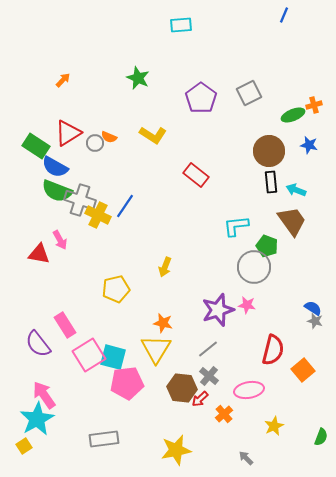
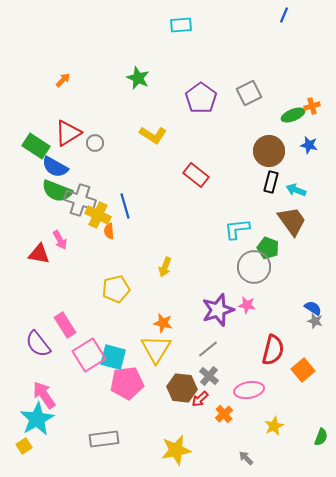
orange cross at (314, 105): moved 2 px left, 1 px down
orange semicircle at (109, 137): moved 94 px down; rotated 63 degrees clockwise
black rectangle at (271, 182): rotated 20 degrees clockwise
blue line at (125, 206): rotated 50 degrees counterclockwise
cyan L-shape at (236, 226): moved 1 px right, 3 px down
green pentagon at (267, 246): moved 1 px right, 2 px down
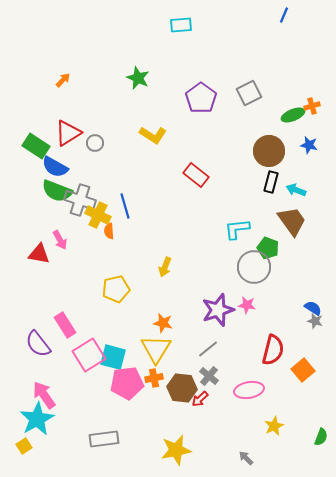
orange cross at (224, 414): moved 70 px left, 36 px up; rotated 30 degrees clockwise
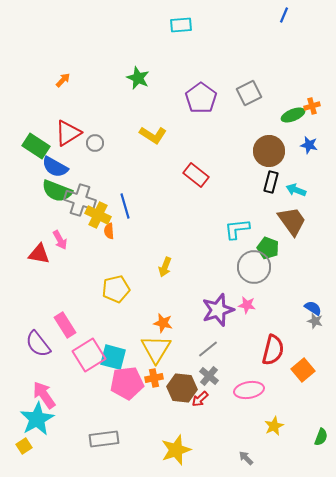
yellow star at (176, 450): rotated 8 degrees counterclockwise
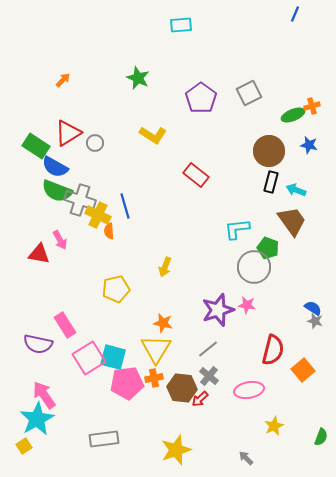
blue line at (284, 15): moved 11 px right, 1 px up
purple semicircle at (38, 344): rotated 40 degrees counterclockwise
pink square at (89, 355): moved 3 px down
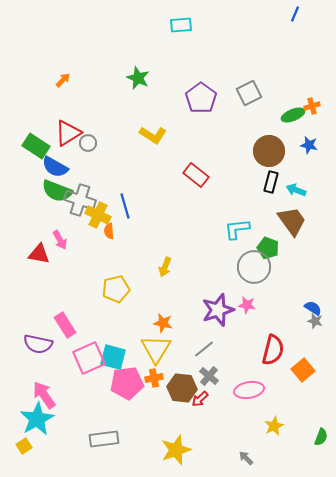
gray circle at (95, 143): moved 7 px left
gray line at (208, 349): moved 4 px left
pink square at (89, 358): rotated 8 degrees clockwise
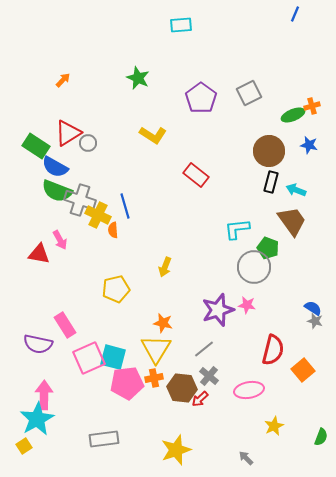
orange semicircle at (109, 231): moved 4 px right, 1 px up
pink arrow at (44, 395): rotated 36 degrees clockwise
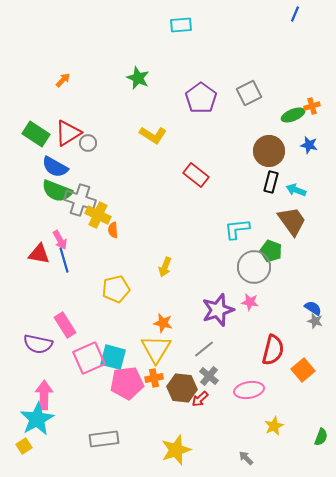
green rectangle at (36, 146): moved 12 px up
blue line at (125, 206): moved 61 px left, 54 px down
green pentagon at (268, 248): moved 3 px right, 3 px down
pink star at (247, 305): moved 3 px right, 3 px up
